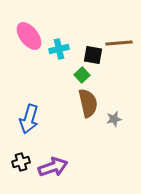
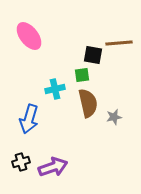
cyan cross: moved 4 px left, 40 px down
green square: rotated 35 degrees clockwise
gray star: moved 2 px up
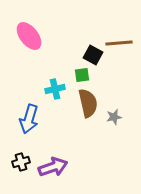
black square: rotated 18 degrees clockwise
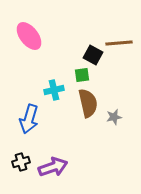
cyan cross: moved 1 px left, 1 px down
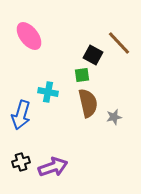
brown line: rotated 52 degrees clockwise
cyan cross: moved 6 px left, 2 px down; rotated 24 degrees clockwise
blue arrow: moved 8 px left, 4 px up
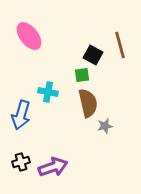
brown line: moved 1 px right, 2 px down; rotated 28 degrees clockwise
gray star: moved 9 px left, 9 px down
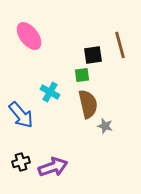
black square: rotated 36 degrees counterclockwise
cyan cross: moved 2 px right; rotated 18 degrees clockwise
brown semicircle: moved 1 px down
blue arrow: rotated 56 degrees counterclockwise
gray star: rotated 28 degrees clockwise
